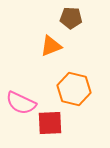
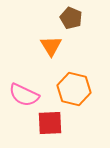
brown pentagon: rotated 20 degrees clockwise
orange triangle: rotated 40 degrees counterclockwise
pink semicircle: moved 3 px right, 8 px up
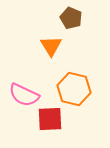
red square: moved 4 px up
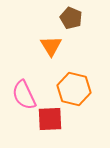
pink semicircle: rotated 40 degrees clockwise
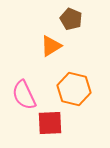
brown pentagon: moved 1 px down
orange triangle: rotated 30 degrees clockwise
red square: moved 4 px down
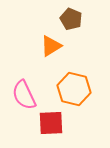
red square: moved 1 px right
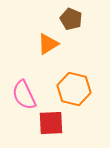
orange triangle: moved 3 px left, 2 px up
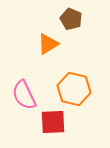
red square: moved 2 px right, 1 px up
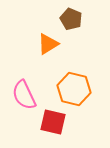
red square: rotated 16 degrees clockwise
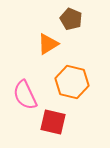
orange hexagon: moved 2 px left, 7 px up
pink semicircle: moved 1 px right
